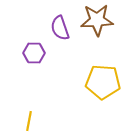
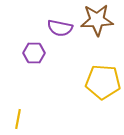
purple semicircle: rotated 60 degrees counterclockwise
yellow line: moved 11 px left, 2 px up
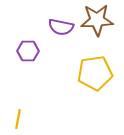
purple semicircle: moved 1 px right, 1 px up
purple hexagon: moved 6 px left, 2 px up
yellow pentagon: moved 8 px left, 9 px up; rotated 12 degrees counterclockwise
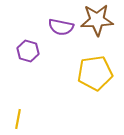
purple hexagon: rotated 15 degrees clockwise
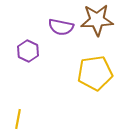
purple hexagon: rotated 10 degrees clockwise
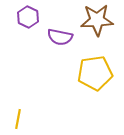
purple semicircle: moved 1 px left, 10 px down
purple hexagon: moved 34 px up
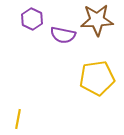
purple hexagon: moved 4 px right, 2 px down
purple semicircle: moved 3 px right, 2 px up
yellow pentagon: moved 2 px right, 5 px down
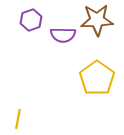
purple hexagon: moved 1 px left, 1 px down; rotated 15 degrees clockwise
purple semicircle: rotated 10 degrees counterclockwise
yellow pentagon: rotated 28 degrees counterclockwise
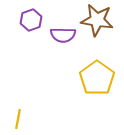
brown star: rotated 12 degrees clockwise
